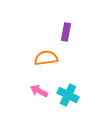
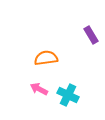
purple rectangle: moved 25 px right, 3 px down; rotated 42 degrees counterclockwise
pink arrow: moved 2 px up
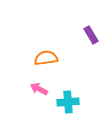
cyan cross: moved 7 px down; rotated 30 degrees counterclockwise
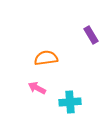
pink arrow: moved 2 px left, 1 px up
cyan cross: moved 2 px right
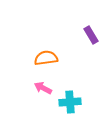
pink arrow: moved 6 px right
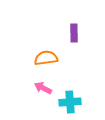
purple rectangle: moved 17 px left, 2 px up; rotated 30 degrees clockwise
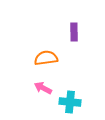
purple rectangle: moved 1 px up
cyan cross: rotated 10 degrees clockwise
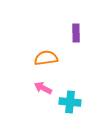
purple rectangle: moved 2 px right, 1 px down
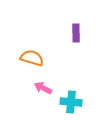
orange semicircle: moved 14 px left; rotated 25 degrees clockwise
cyan cross: moved 1 px right
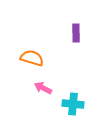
cyan cross: moved 2 px right, 2 px down
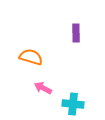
orange semicircle: moved 1 px left, 1 px up
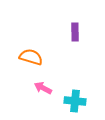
purple rectangle: moved 1 px left, 1 px up
cyan cross: moved 2 px right, 3 px up
